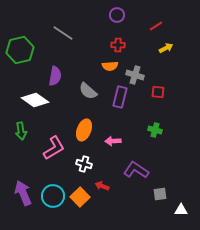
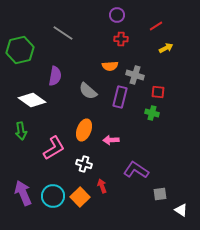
red cross: moved 3 px right, 6 px up
white diamond: moved 3 px left
green cross: moved 3 px left, 17 px up
pink arrow: moved 2 px left, 1 px up
red arrow: rotated 48 degrees clockwise
white triangle: rotated 32 degrees clockwise
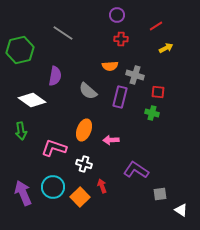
pink L-shape: rotated 130 degrees counterclockwise
cyan circle: moved 9 px up
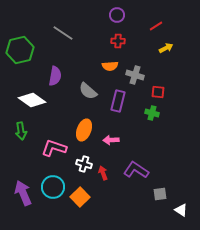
red cross: moved 3 px left, 2 px down
purple rectangle: moved 2 px left, 4 px down
red arrow: moved 1 px right, 13 px up
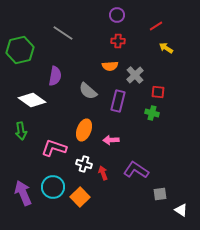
yellow arrow: rotated 120 degrees counterclockwise
gray cross: rotated 30 degrees clockwise
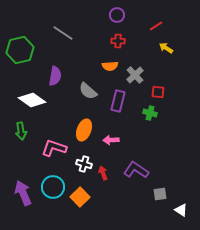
green cross: moved 2 px left
